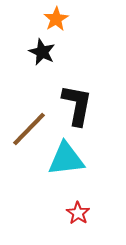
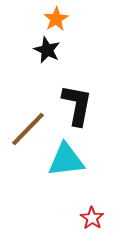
black star: moved 5 px right, 2 px up
brown line: moved 1 px left
cyan triangle: moved 1 px down
red star: moved 14 px right, 5 px down
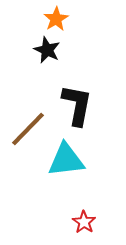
red star: moved 8 px left, 4 px down
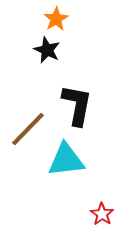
red star: moved 18 px right, 8 px up
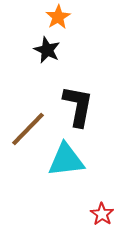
orange star: moved 2 px right, 2 px up
black L-shape: moved 1 px right, 1 px down
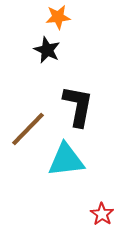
orange star: rotated 25 degrees clockwise
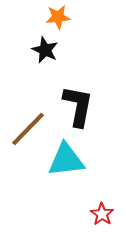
black star: moved 2 px left
